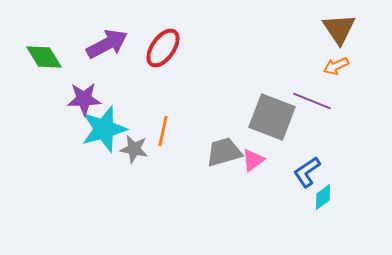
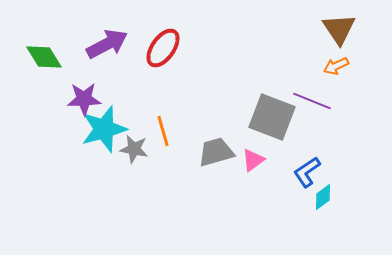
orange line: rotated 28 degrees counterclockwise
gray trapezoid: moved 8 px left
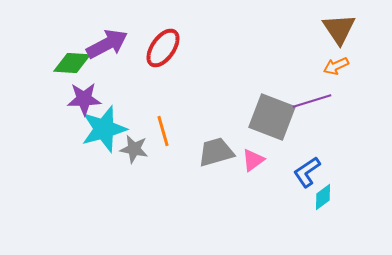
green diamond: moved 28 px right, 6 px down; rotated 54 degrees counterclockwise
purple line: rotated 39 degrees counterclockwise
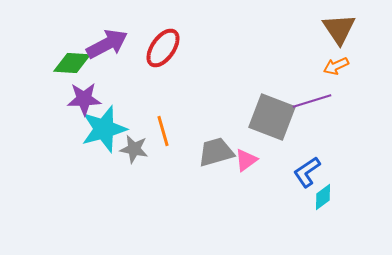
pink triangle: moved 7 px left
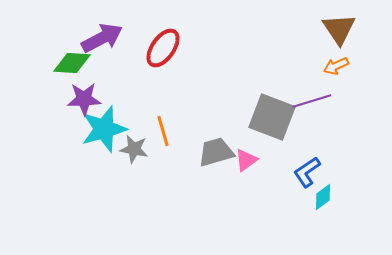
purple arrow: moved 5 px left, 6 px up
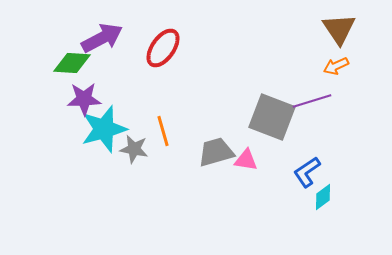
pink triangle: rotated 45 degrees clockwise
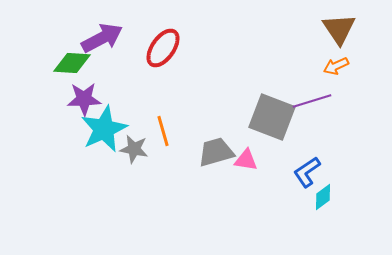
cyan star: rotated 9 degrees counterclockwise
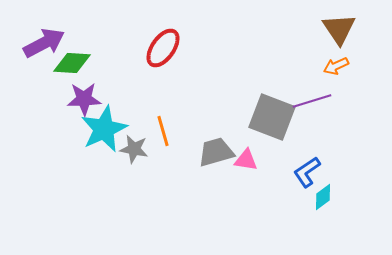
purple arrow: moved 58 px left, 5 px down
